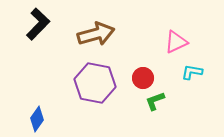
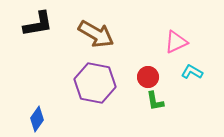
black L-shape: rotated 36 degrees clockwise
brown arrow: rotated 45 degrees clockwise
cyan L-shape: rotated 20 degrees clockwise
red circle: moved 5 px right, 1 px up
green L-shape: rotated 80 degrees counterclockwise
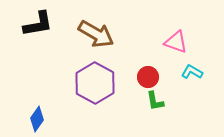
pink triangle: rotated 45 degrees clockwise
purple hexagon: rotated 18 degrees clockwise
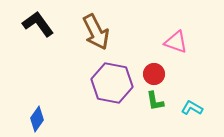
black L-shape: rotated 116 degrees counterclockwise
brown arrow: moved 2 px up; rotated 33 degrees clockwise
cyan L-shape: moved 36 px down
red circle: moved 6 px right, 3 px up
purple hexagon: moved 17 px right; rotated 18 degrees counterclockwise
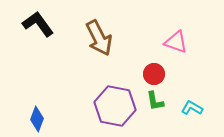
brown arrow: moved 3 px right, 6 px down
purple hexagon: moved 3 px right, 23 px down
blue diamond: rotated 15 degrees counterclockwise
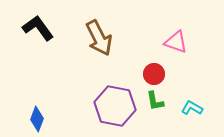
black L-shape: moved 4 px down
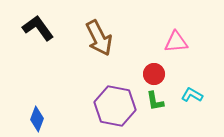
pink triangle: rotated 25 degrees counterclockwise
cyan L-shape: moved 13 px up
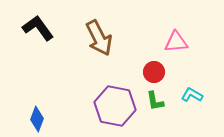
red circle: moved 2 px up
